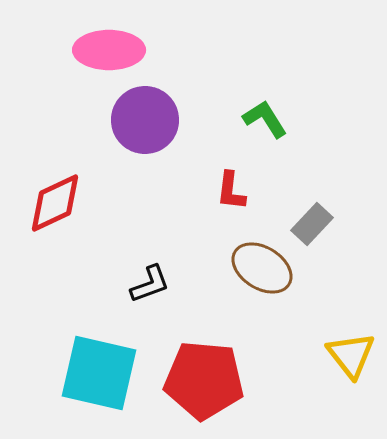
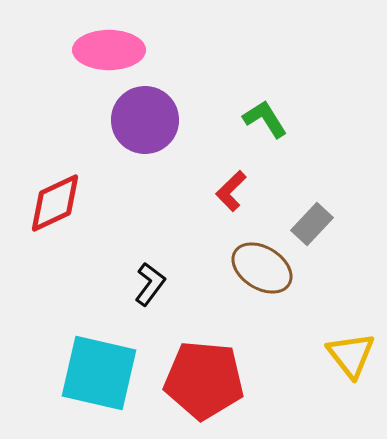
red L-shape: rotated 39 degrees clockwise
black L-shape: rotated 33 degrees counterclockwise
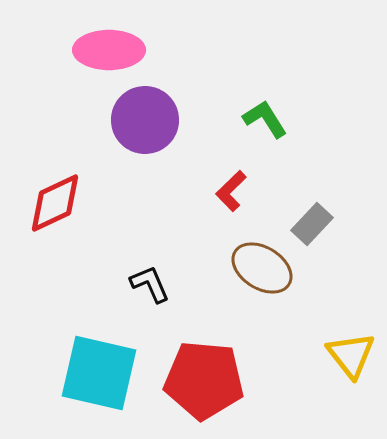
black L-shape: rotated 60 degrees counterclockwise
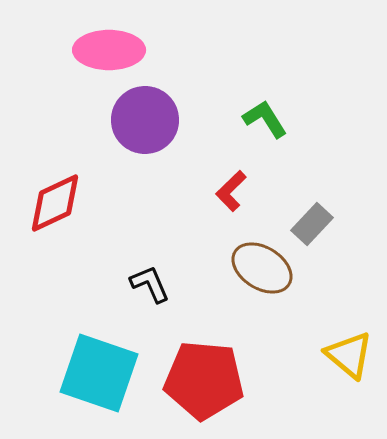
yellow triangle: moved 2 px left; rotated 12 degrees counterclockwise
cyan square: rotated 6 degrees clockwise
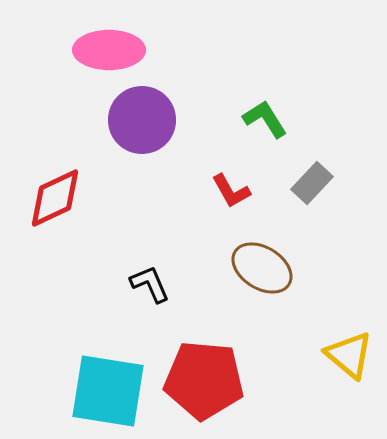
purple circle: moved 3 px left
red L-shape: rotated 75 degrees counterclockwise
red diamond: moved 5 px up
gray rectangle: moved 41 px up
cyan square: moved 9 px right, 18 px down; rotated 10 degrees counterclockwise
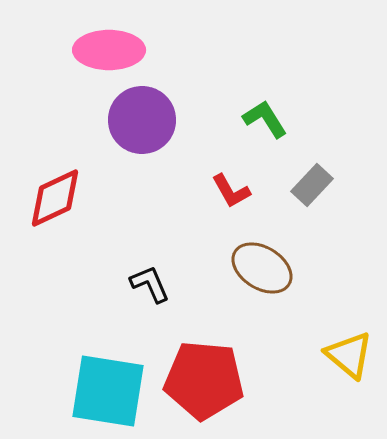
gray rectangle: moved 2 px down
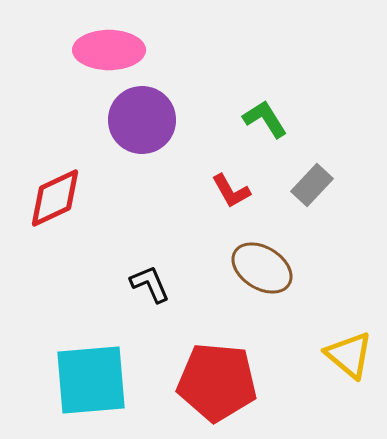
red pentagon: moved 13 px right, 2 px down
cyan square: moved 17 px left, 11 px up; rotated 14 degrees counterclockwise
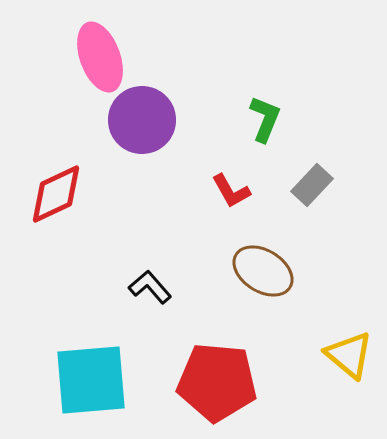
pink ellipse: moved 9 px left, 7 px down; rotated 70 degrees clockwise
green L-shape: rotated 54 degrees clockwise
red diamond: moved 1 px right, 4 px up
brown ellipse: moved 1 px right, 3 px down
black L-shape: moved 3 px down; rotated 18 degrees counterclockwise
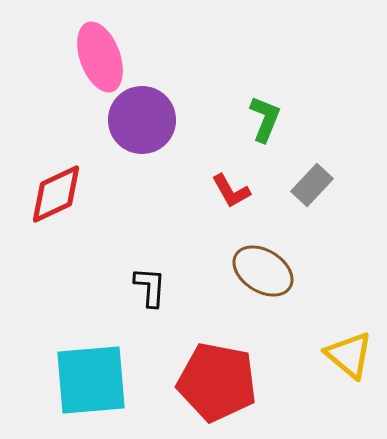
black L-shape: rotated 45 degrees clockwise
red pentagon: rotated 6 degrees clockwise
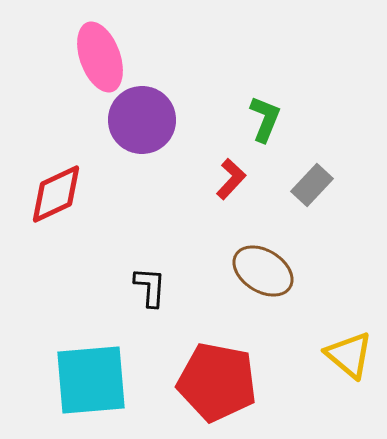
red L-shape: moved 12 px up; rotated 108 degrees counterclockwise
